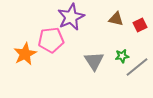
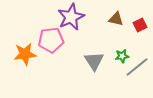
orange star: rotated 20 degrees clockwise
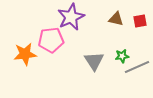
red square: moved 4 px up; rotated 16 degrees clockwise
gray line: rotated 15 degrees clockwise
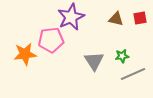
red square: moved 3 px up
gray line: moved 4 px left, 7 px down
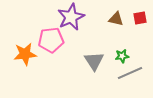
gray line: moved 3 px left, 1 px up
